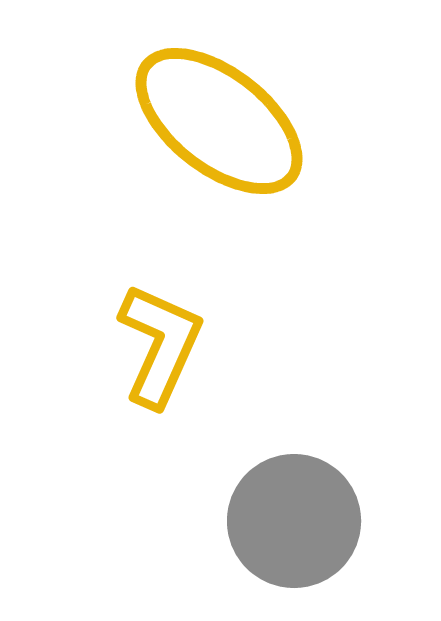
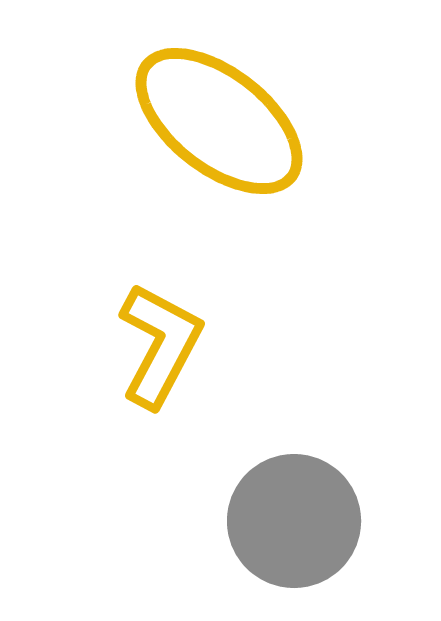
yellow L-shape: rotated 4 degrees clockwise
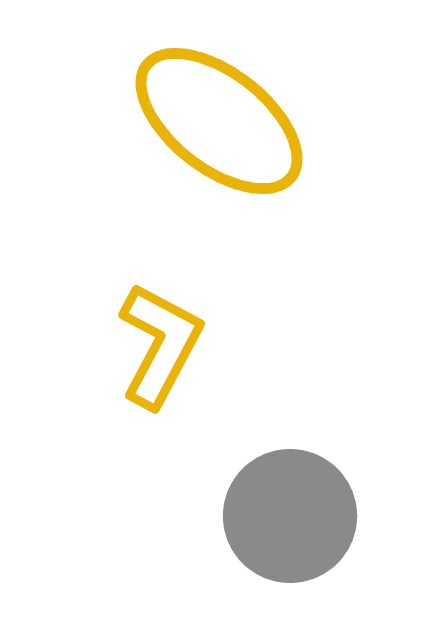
gray circle: moved 4 px left, 5 px up
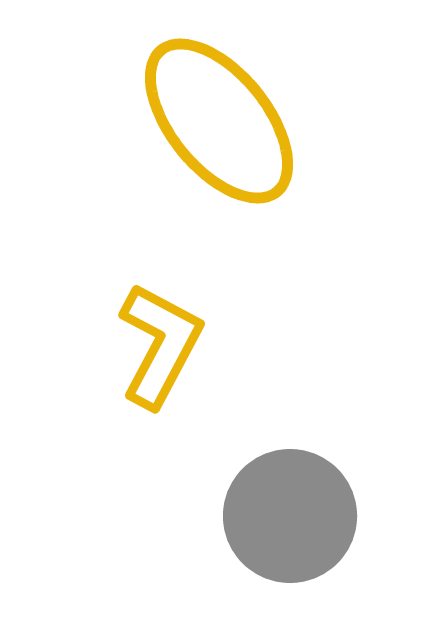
yellow ellipse: rotated 13 degrees clockwise
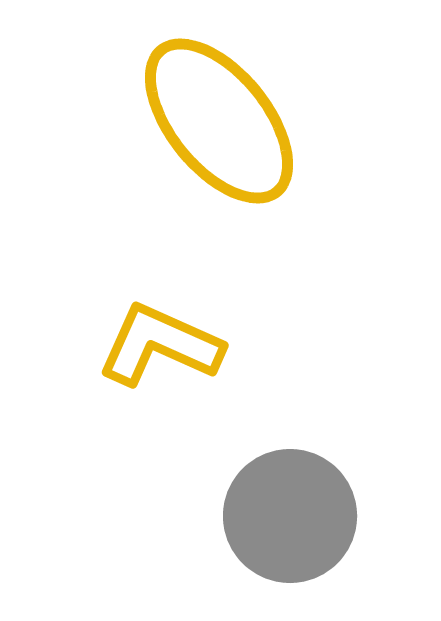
yellow L-shape: rotated 94 degrees counterclockwise
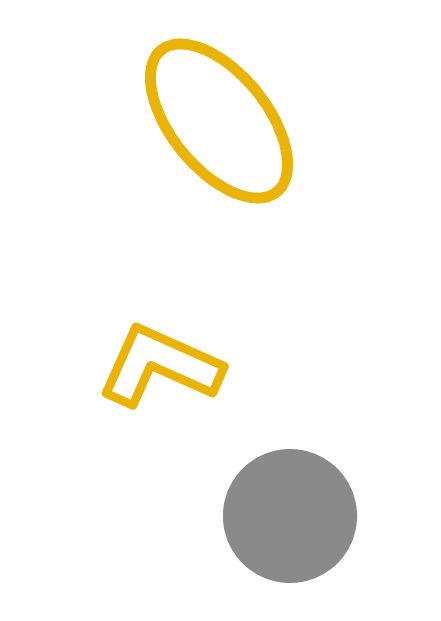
yellow L-shape: moved 21 px down
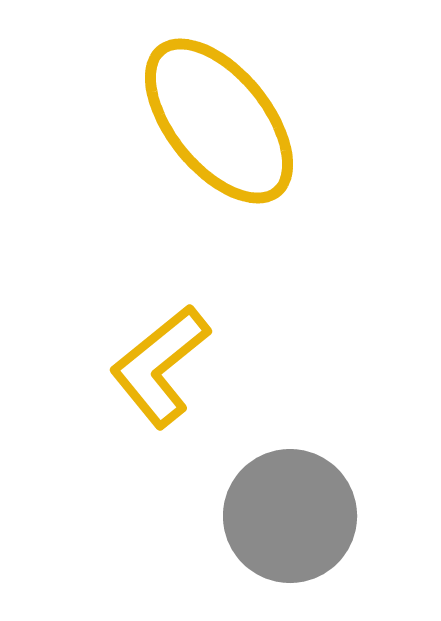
yellow L-shape: rotated 63 degrees counterclockwise
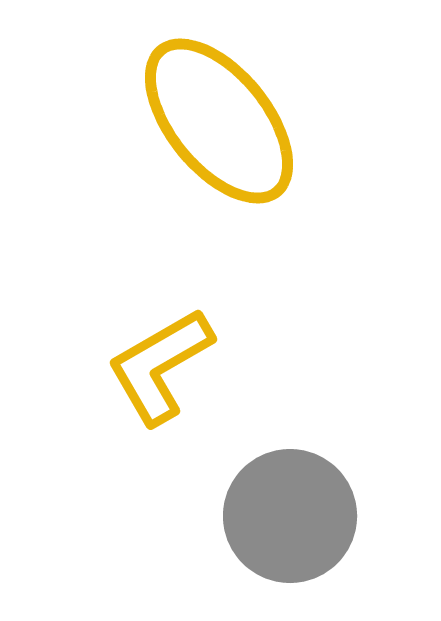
yellow L-shape: rotated 9 degrees clockwise
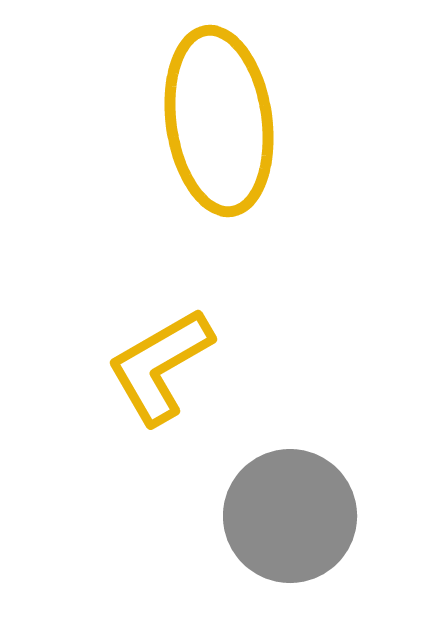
yellow ellipse: rotated 31 degrees clockwise
